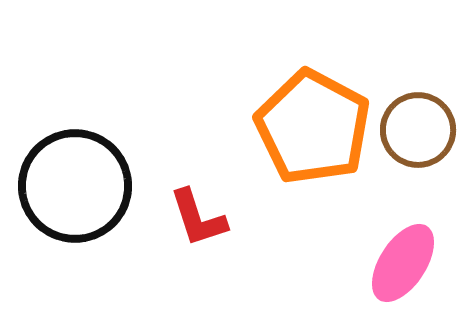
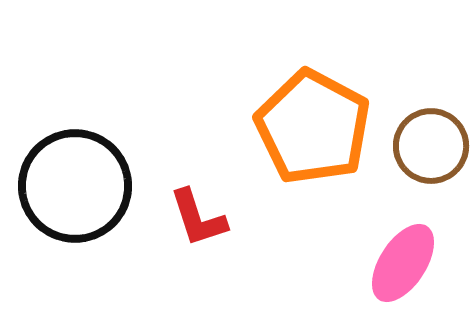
brown circle: moved 13 px right, 16 px down
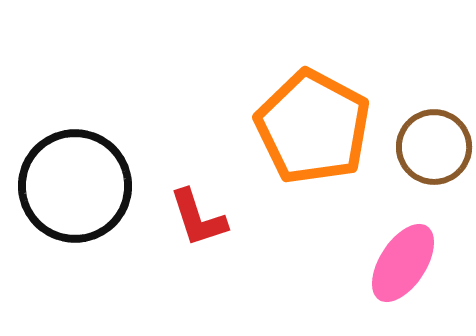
brown circle: moved 3 px right, 1 px down
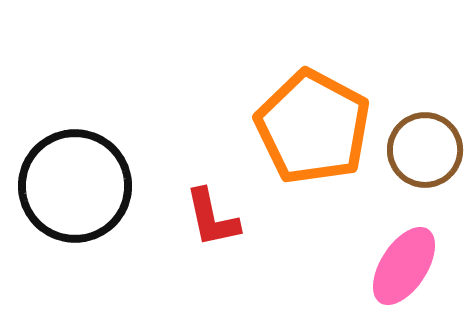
brown circle: moved 9 px left, 3 px down
red L-shape: moved 14 px right; rotated 6 degrees clockwise
pink ellipse: moved 1 px right, 3 px down
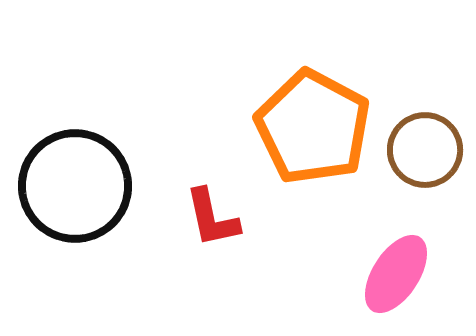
pink ellipse: moved 8 px left, 8 px down
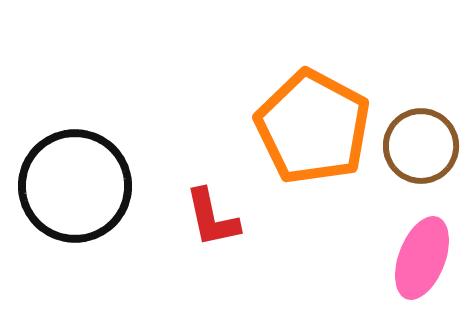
brown circle: moved 4 px left, 4 px up
pink ellipse: moved 26 px right, 16 px up; rotated 12 degrees counterclockwise
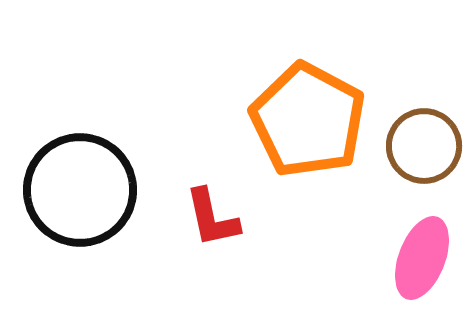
orange pentagon: moved 5 px left, 7 px up
brown circle: moved 3 px right
black circle: moved 5 px right, 4 px down
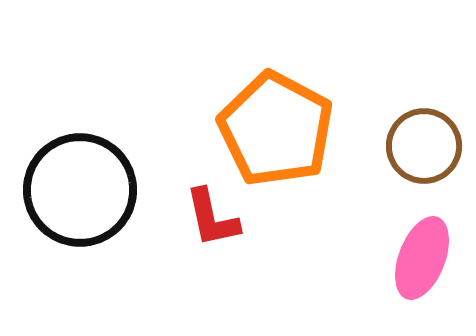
orange pentagon: moved 32 px left, 9 px down
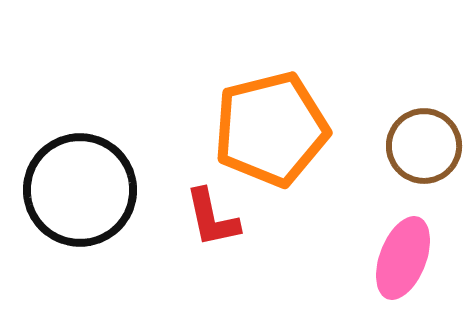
orange pentagon: moved 5 px left; rotated 30 degrees clockwise
pink ellipse: moved 19 px left
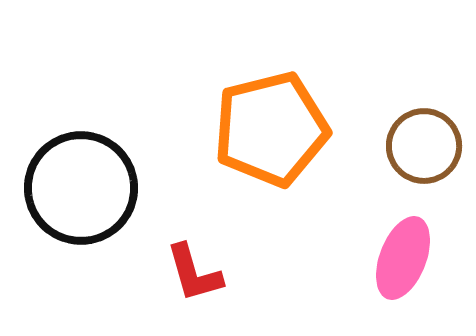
black circle: moved 1 px right, 2 px up
red L-shape: moved 18 px left, 55 px down; rotated 4 degrees counterclockwise
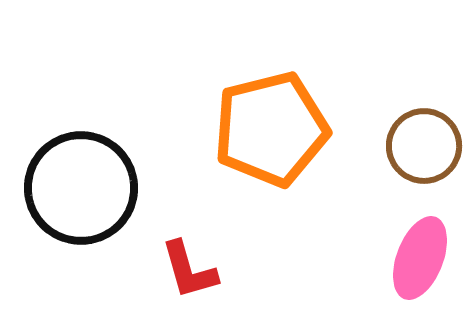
pink ellipse: moved 17 px right
red L-shape: moved 5 px left, 3 px up
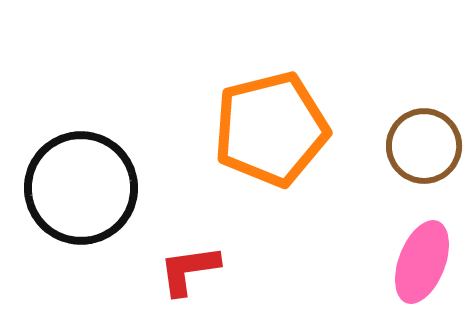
pink ellipse: moved 2 px right, 4 px down
red L-shape: rotated 98 degrees clockwise
